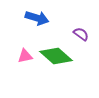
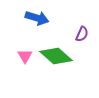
purple semicircle: moved 1 px right; rotated 77 degrees clockwise
pink triangle: rotated 49 degrees counterclockwise
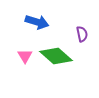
blue arrow: moved 4 px down
purple semicircle: rotated 35 degrees counterclockwise
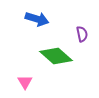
blue arrow: moved 3 px up
pink triangle: moved 26 px down
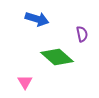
green diamond: moved 1 px right, 1 px down
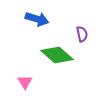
green diamond: moved 2 px up
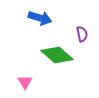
blue arrow: moved 3 px right, 1 px up
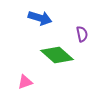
pink triangle: rotated 42 degrees clockwise
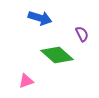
purple semicircle: rotated 14 degrees counterclockwise
pink triangle: moved 1 px right, 1 px up
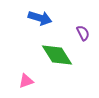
purple semicircle: moved 1 px right, 1 px up
green diamond: rotated 16 degrees clockwise
